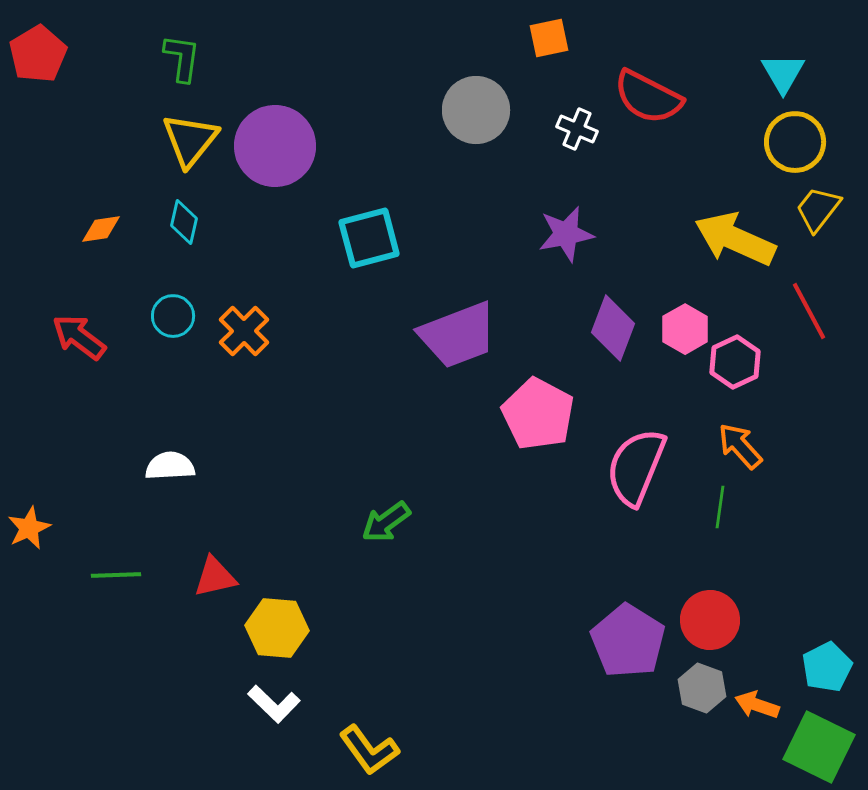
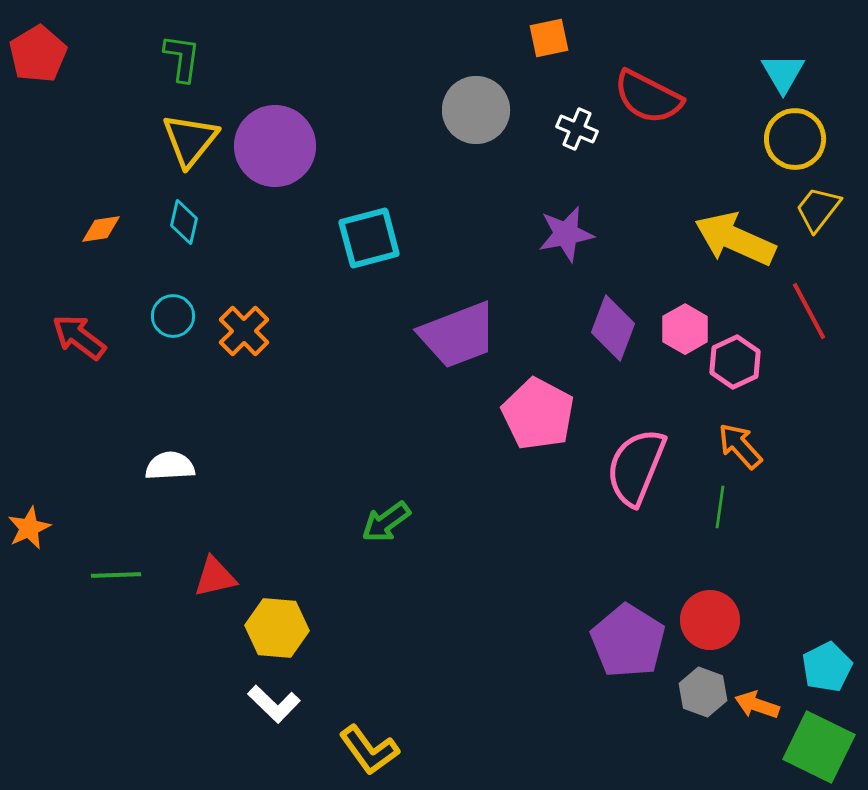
yellow circle at (795, 142): moved 3 px up
gray hexagon at (702, 688): moved 1 px right, 4 px down
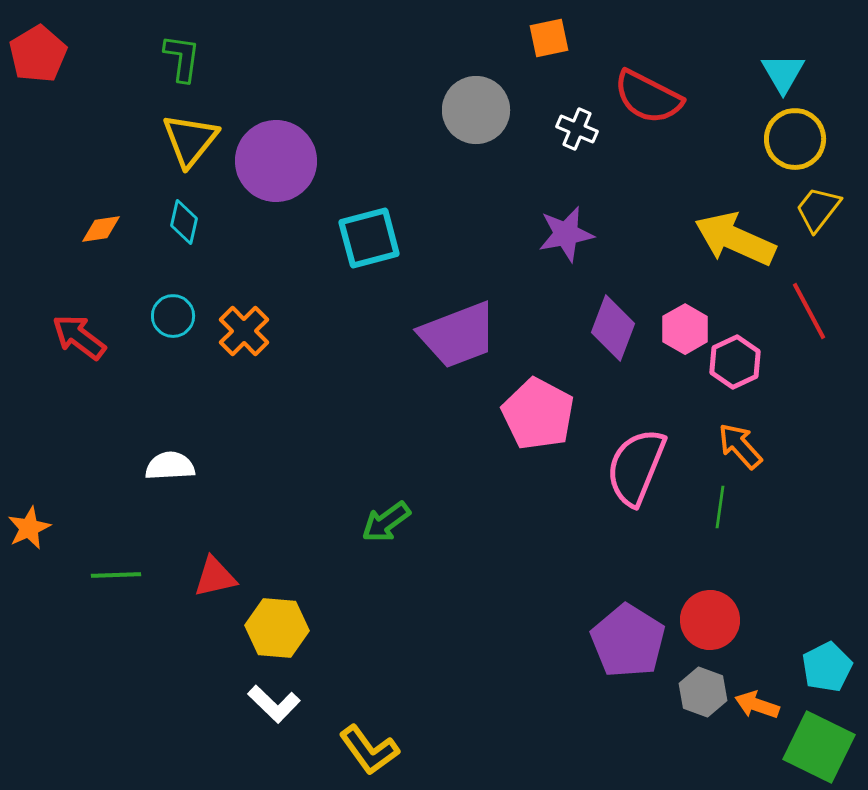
purple circle at (275, 146): moved 1 px right, 15 px down
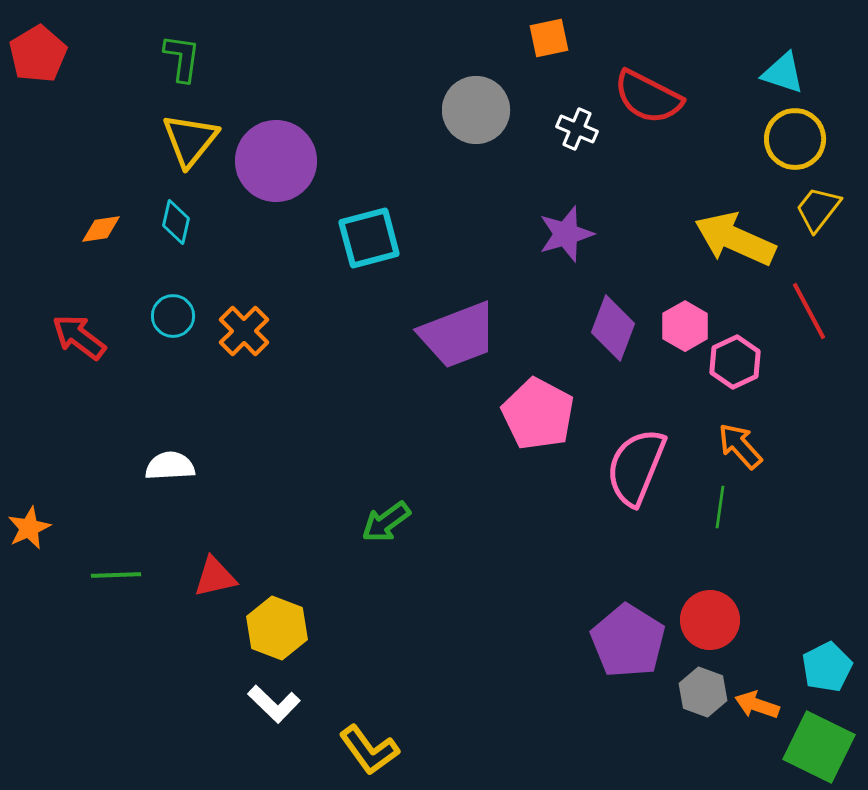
cyan triangle at (783, 73): rotated 42 degrees counterclockwise
cyan diamond at (184, 222): moved 8 px left
purple star at (566, 234): rotated 6 degrees counterclockwise
pink hexagon at (685, 329): moved 3 px up
yellow hexagon at (277, 628): rotated 16 degrees clockwise
